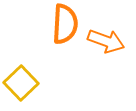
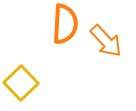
orange arrow: rotated 27 degrees clockwise
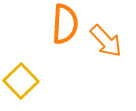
yellow square: moved 2 px up
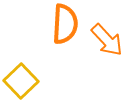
orange arrow: moved 1 px right, 1 px up
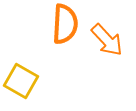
yellow square: rotated 16 degrees counterclockwise
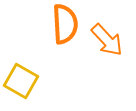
orange semicircle: rotated 6 degrees counterclockwise
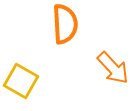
orange arrow: moved 6 px right, 28 px down
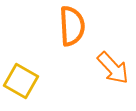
orange semicircle: moved 7 px right, 2 px down
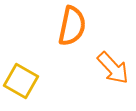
orange semicircle: rotated 15 degrees clockwise
